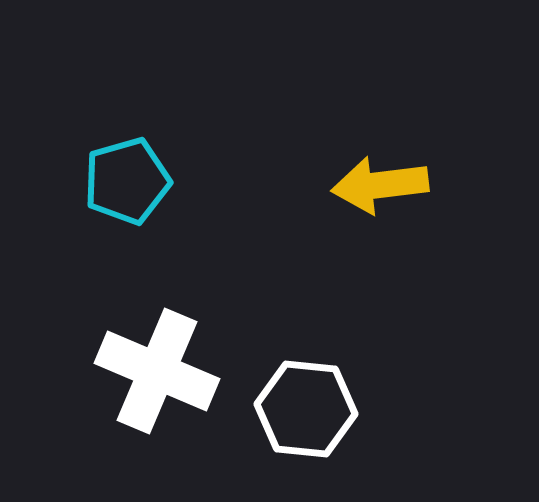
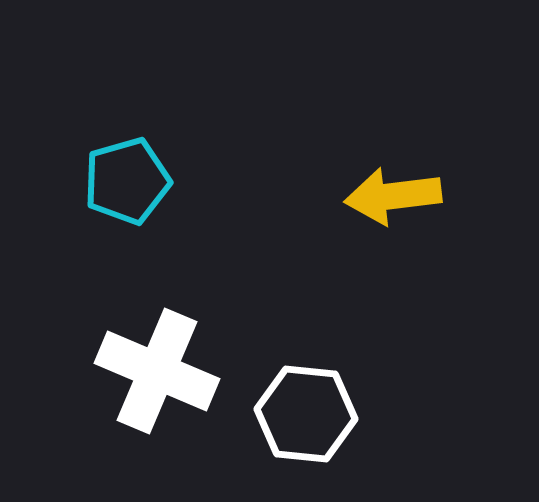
yellow arrow: moved 13 px right, 11 px down
white hexagon: moved 5 px down
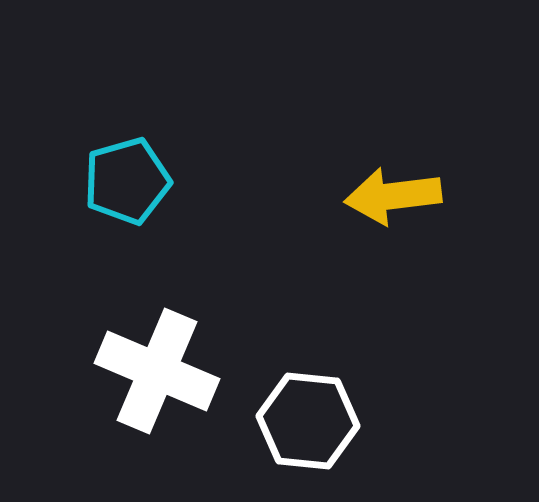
white hexagon: moved 2 px right, 7 px down
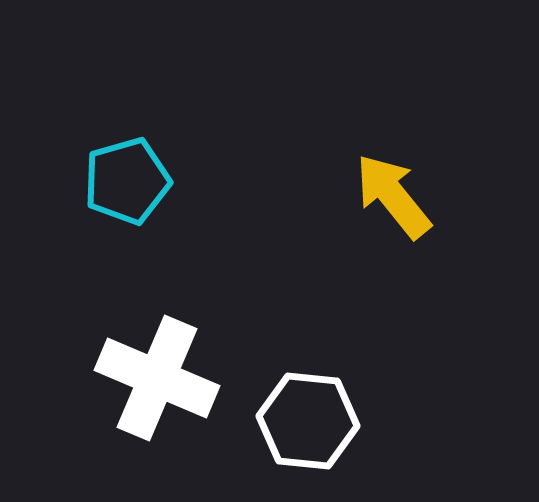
yellow arrow: rotated 58 degrees clockwise
white cross: moved 7 px down
